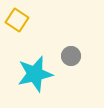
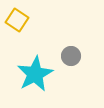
cyan star: rotated 15 degrees counterclockwise
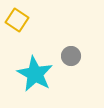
cyan star: rotated 15 degrees counterclockwise
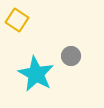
cyan star: moved 1 px right
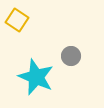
cyan star: moved 3 px down; rotated 6 degrees counterclockwise
